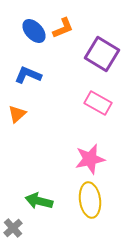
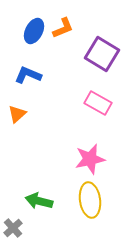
blue ellipse: rotated 70 degrees clockwise
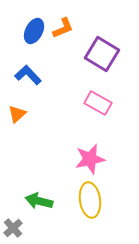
blue L-shape: rotated 24 degrees clockwise
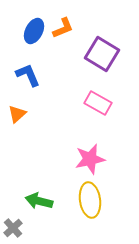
blue L-shape: rotated 20 degrees clockwise
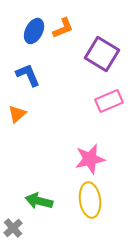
pink rectangle: moved 11 px right, 2 px up; rotated 52 degrees counterclockwise
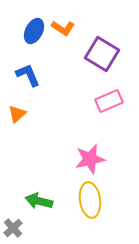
orange L-shape: rotated 55 degrees clockwise
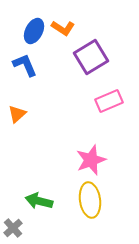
purple square: moved 11 px left, 3 px down; rotated 28 degrees clockwise
blue L-shape: moved 3 px left, 10 px up
pink star: moved 1 px right, 1 px down; rotated 8 degrees counterclockwise
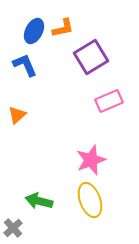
orange L-shape: rotated 45 degrees counterclockwise
orange triangle: moved 1 px down
yellow ellipse: rotated 12 degrees counterclockwise
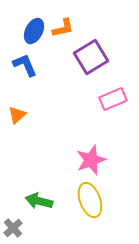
pink rectangle: moved 4 px right, 2 px up
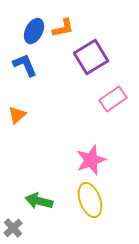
pink rectangle: rotated 12 degrees counterclockwise
